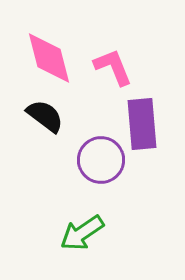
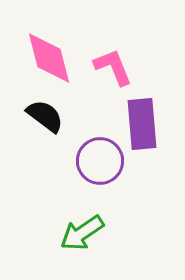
purple circle: moved 1 px left, 1 px down
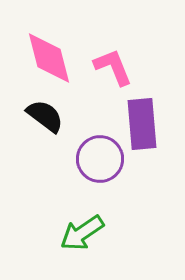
purple circle: moved 2 px up
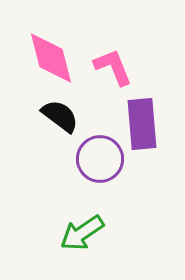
pink diamond: moved 2 px right
black semicircle: moved 15 px right
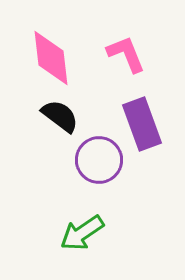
pink diamond: rotated 8 degrees clockwise
pink L-shape: moved 13 px right, 13 px up
purple rectangle: rotated 15 degrees counterclockwise
purple circle: moved 1 px left, 1 px down
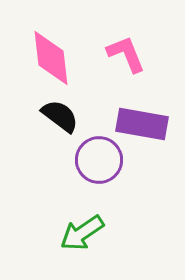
purple rectangle: rotated 60 degrees counterclockwise
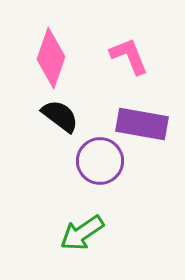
pink L-shape: moved 3 px right, 2 px down
pink diamond: rotated 26 degrees clockwise
purple circle: moved 1 px right, 1 px down
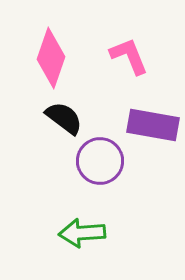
black semicircle: moved 4 px right, 2 px down
purple rectangle: moved 11 px right, 1 px down
green arrow: rotated 30 degrees clockwise
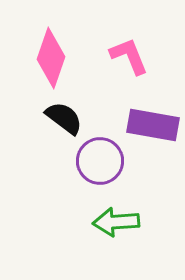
green arrow: moved 34 px right, 11 px up
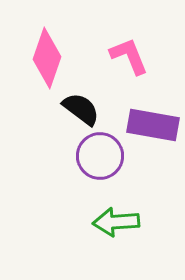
pink diamond: moved 4 px left
black semicircle: moved 17 px right, 9 px up
purple circle: moved 5 px up
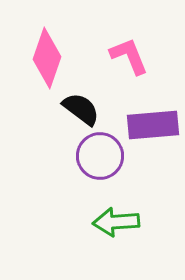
purple rectangle: rotated 15 degrees counterclockwise
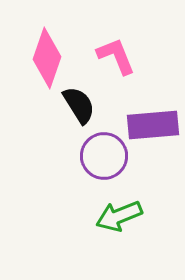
pink L-shape: moved 13 px left
black semicircle: moved 2 px left, 4 px up; rotated 21 degrees clockwise
purple circle: moved 4 px right
green arrow: moved 3 px right, 6 px up; rotated 18 degrees counterclockwise
